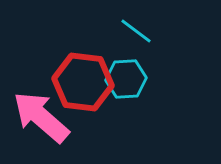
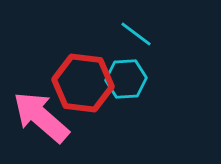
cyan line: moved 3 px down
red hexagon: moved 1 px down
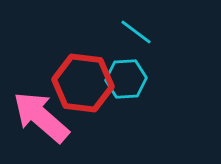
cyan line: moved 2 px up
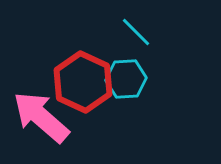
cyan line: rotated 8 degrees clockwise
red hexagon: moved 1 px up; rotated 18 degrees clockwise
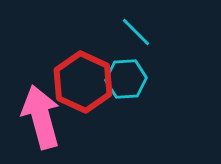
pink arrow: rotated 34 degrees clockwise
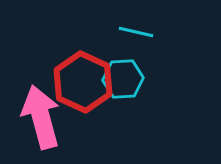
cyan line: rotated 32 degrees counterclockwise
cyan hexagon: moved 3 px left
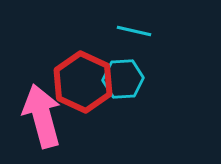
cyan line: moved 2 px left, 1 px up
pink arrow: moved 1 px right, 1 px up
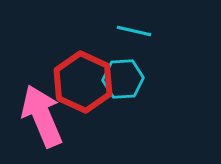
pink arrow: rotated 8 degrees counterclockwise
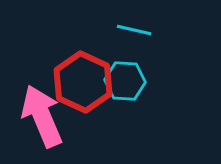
cyan line: moved 1 px up
cyan hexagon: moved 2 px right, 2 px down; rotated 6 degrees clockwise
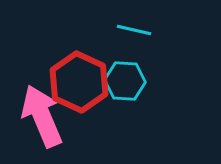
red hexagon: moved 4 px left
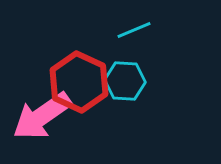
cyan line: rotated 36 degrees counterclockwise
pink arrow: rotated 102 degrees counterclockwise
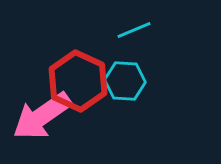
red hexagon: moved 1 px left, 1 px up
